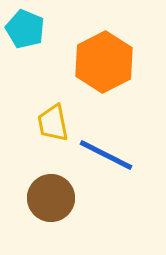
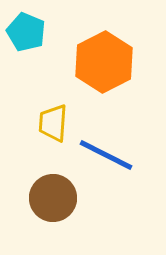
cyan pentagon: moved 1 px right, 3 px down
yellow trapezoid: rotated 15 degrees clockwise
brown circle: moved 2 px right
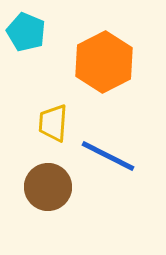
blue line: moved 2 px right, 1 px down
brown circle: moved 5 px left, 11 px up
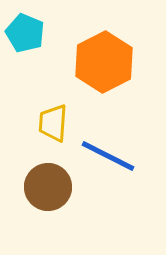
cyan pentagon: moved 1 px left, 1 px down
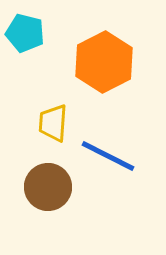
cyan pentagon: rotated 9 degrees counterclockwise
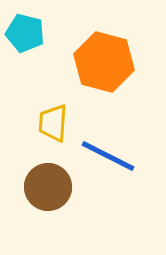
orange hexagon: rotated 18 degrees counterclockwise
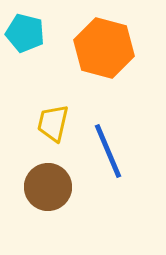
orange hexagon: moved 14 px up
yellow trapezoid: rotated 9 degrees clockwise
blue line: moved 5 px up; rotated 40 degrees clockwise
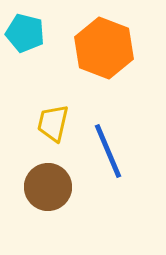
orange hexagon: rotated 6 degrees clockwise
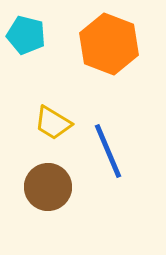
cyan pentagon: moved 1 px right, 2 px down
orange hexagon: moved 5 px right, 4 px up
yellow trapezoid: rotated 72 degrees counterclockwise
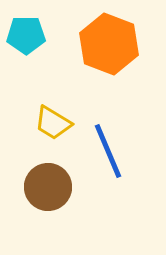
cyan pentagon: rotated 15 degrees counterclockwise
